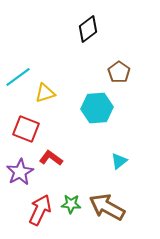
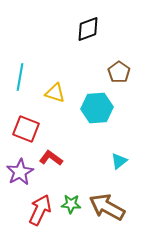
black diamond: rotated 16 degrees clockwise
cyan line: moved 2 px right; rotated 44 degrees counterclockwise
yellow triangle: moved 10 px right; rotated 35 degrees clockwise
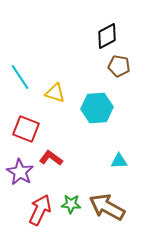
black diamond: moved 19 px right, 7 px down; rotated 8 degrees counterclockwise
brown pentagon: moved 6 px up; rotated 25 degrees counterclockwise
cyan line: rotated 44 degrees counterclockwise
cyan triangle: rotated 36 degrees clockwise
purple star: rotated 12 degrees counterclockwise
